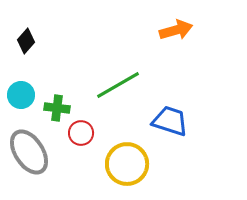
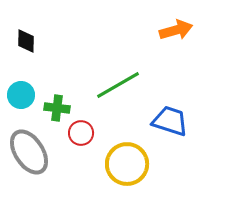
black diamond: rotated 40 degrees counterclockwise
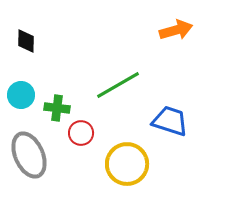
gray ellipse: moved 3 px down; rotated 9 degrees clockwise
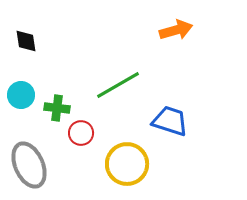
black diamond: rotated 10 degrees counterclockwise
gray ellipse: moved 10 px down
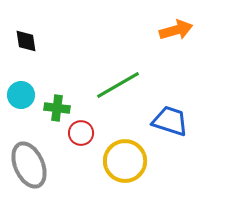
yellow circle: moved 2 px left, 3 px up
